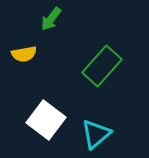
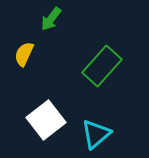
yellow semicircle: rotated 125 degrees clockwise
white square: rotated 15 degrees clockwise
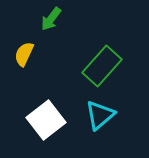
cyan triangle: moved 4 px right, 19 px up
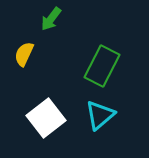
green rectangle: rotated 15 degrees counterclockwise
white square: moved 2 px up
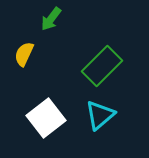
green rectangle: rotated 18 degrees clockwise
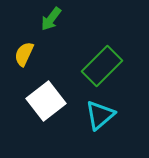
white square: moved 17 px up
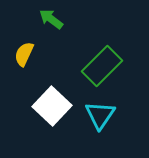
green arrow: rotated 90 degrees clockwise
white square: moved 6 px right, 5 px down; rotated 9 degrees counterclockwise
cyan triangle: rotated 16 degrees counterclockwise
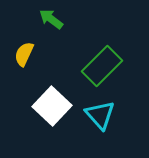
cyan triangle: rotated 16 degrees counterclockwise
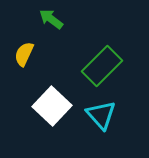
cyan triangle: moved 1 px right
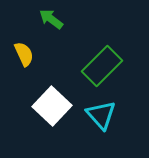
yellow semicircle: rotated 130 degrees clockwise
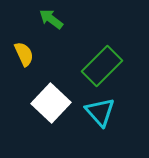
white square: moved 1 px left, 3 px up
cyan triangle: moved 1 px left, 3 px up
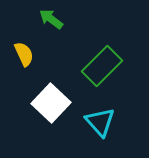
cyan triangle: moved 10 px down
